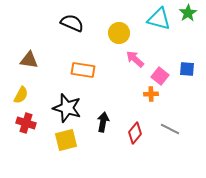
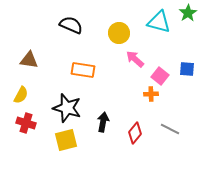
cyan triangle: moved 3 px down
black semicircle: moved 1 px left, 2 px down
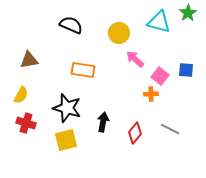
brown triangle: rotated 18 degrees counterclockwise
blue square: moved 1 px left, 1 px down
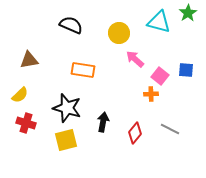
yellow semicircle: moved 1 px left; rotated 18 degrees clockwise
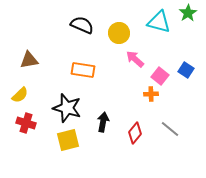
black semicircle: moved 11 px right
blue square: rotated 28 degrees clockwise
gray line: rotated 12 degrees clockwise
yellow square: moved 2 px right
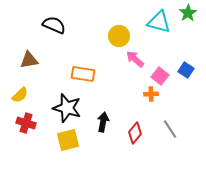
black semicircle: moved 28 px left
yellow circle: moved 3 px down
orange rectangle: moved 4 px down
gray line: rotated 18 degrees clockwise
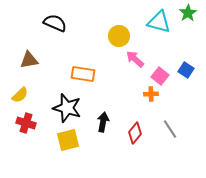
black semicircle: moved 1 px right, 2 px up
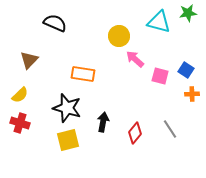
green star: rotated 24 degrees clockwise
brown triangle: rotated 36 degrees counterclockwise
pink square: rotated 24 degrees counterclockwise
orange cross: moved 41 px right
red cross: moved 6 px left
